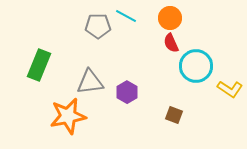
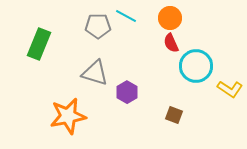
green rectangle: moved 21 px up
gray triangle: moved 5 px right, 9 px up; rotated 24 degrees clockwise
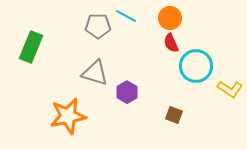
green rectangle: moved 8 px left, 3 px down
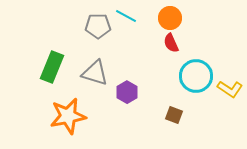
green rectangle: moved 21 px right, 20 px down
cyan circle: moved 10 px down
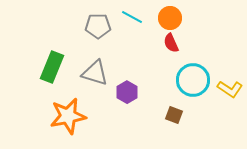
cyan line: moved 6 px right, 1 px down
cyan circle: moved 3 px left, 4 px down
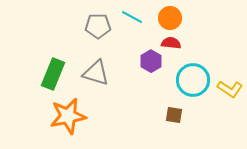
red semicircle: rotated 120 degrees clockwise
green rectangle: moved 1 px right, 7 px down
gray triangle: moved 1 px right
purple hexagon: moved 24 px right, 31 px up
brown square: rotated 12 degrees counterclockwise
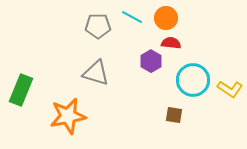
orange circle: moved 4 px left
green rectangle: moved 32 px left, 16 px down
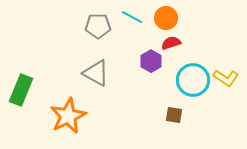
red semicircle: rotated 24 degrees counterclockwise
gray triangle: rotated 12 degrees clockwise
yellow L-shape: moved 4 px left, 11 px up
orange star: rotated 15 degrees counterclockwise
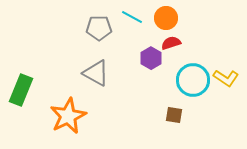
gray pentagon: moved 1 px right, 2 px down
purple hexagon: moved 3 px up
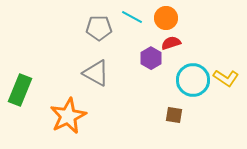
green rectangle: moved 1 px left
